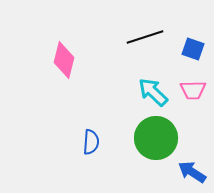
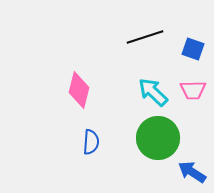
pink diamond: moved 15 px right, 30 px down
green circle: moved 2 px right
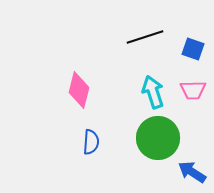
cyan arrow: rotated 28 degrees clockwise
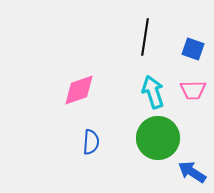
black line: rotated 63 degrees counterclockwise
pink diamond: rotated 57 degrees clockwise
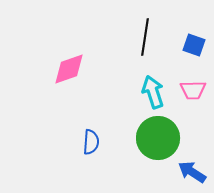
blue square: moved 1 px right, 4 px up
pink diamond: moved 10 px left, 21 px up
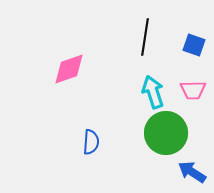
green circle: moved 8 px right, 5 px up
